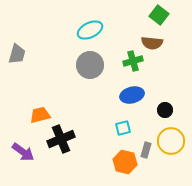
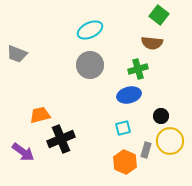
gray trapezoid: rotated 95 degrees clockwise
green cross: moved 5 px right, 8 px down
blue ellipse: moved 3 px left
black circle: moved 4 px left, 6 px down
yellow circle: moved 1 px left
orange hexagon: rotated 10 degrees clockwise
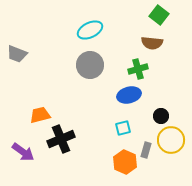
yellow circle: moved 1 px right, 1 px up
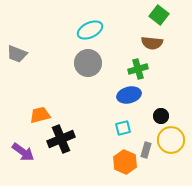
gray circle: moved 2 px left, 2 px up
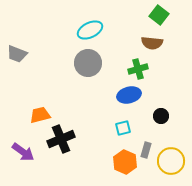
yellow circle: moved 21 px down
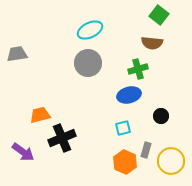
gray trapezoid: rotated 150 degrees clockwise
black cross: moved 1 px right, 1 px up
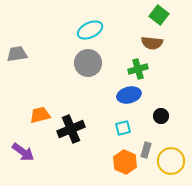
black cross: moved 9 px right, 9 px up
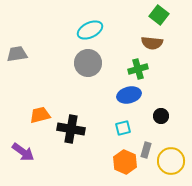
black cross: rotated 32 degrees clockwise
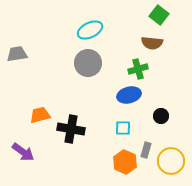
cyan square: rotated 14 degrees clockwise
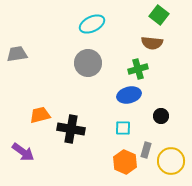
cyan ellipse: moved 2 px right, 6 px up
